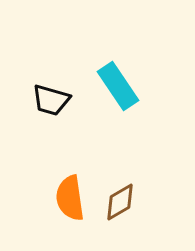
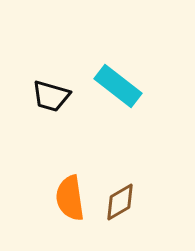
cyan rectangle: rotated 18 degrees counterclockwise
black trapezoid: moved 4 px up
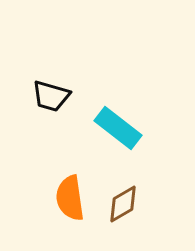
cyan rectangle: moved 42 px down
brown diamond: moved 3 px right, 2 px down
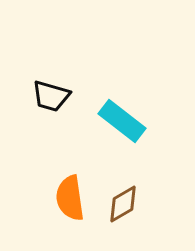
cyan rectangle: moved 4 px right, 7 px up
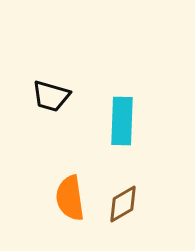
cyan rectangle: rotated 54 degrees clockwise
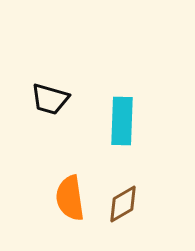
black trapezoid: moved 1 px left, 3 px down
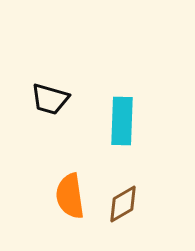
orange semicircle: moved 2 px up
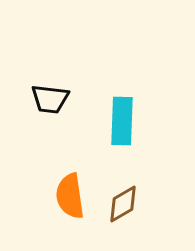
black trapezoid: rotated 9 degrees counterclockwise
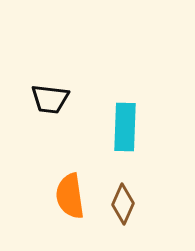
cyan rectangle: moved 3 px right, 6 px down
brown diamond: rotated 36 degrees counterclockwise
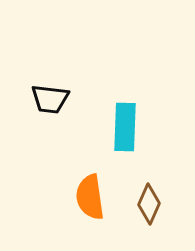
orange semicircle: moved 20 px right, 1 px down
brown diamond: moved 26 px right
